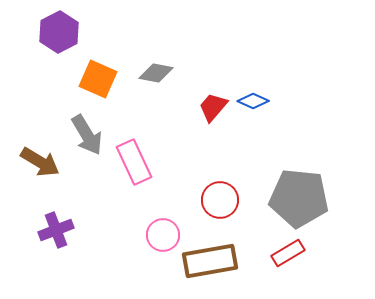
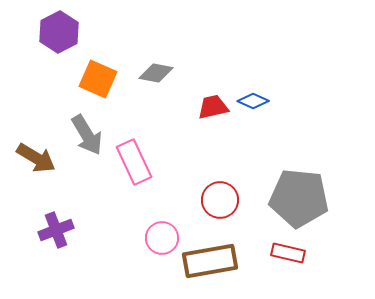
red trapezoid: rotated 36 degrees clockwise
brown arrow: moved 4 px left, 4 px up
pink circle: moved 1 px left, 3 px down
red rectangle: rotated 44 degrees clockwise
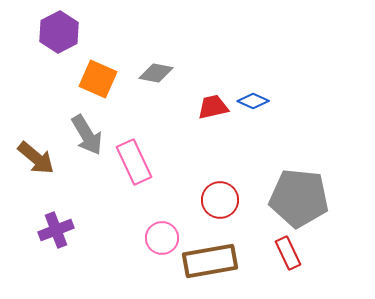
brown arrow: rotated 9 degrees clockwise
red rectangle: rotated 52 degrees clockwise
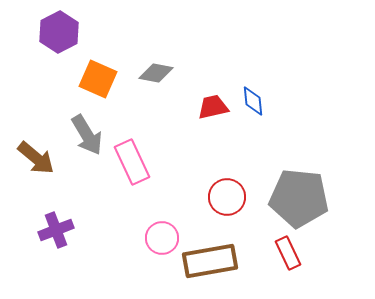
blue diamond: rotated 60 degrees clockwise
pink rectangle: moved 2 px left
red circle: moved 7 px right, 3 px up
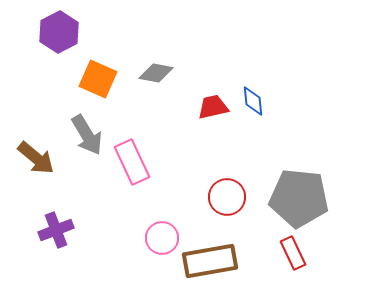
red rectangle: moved 5 px right
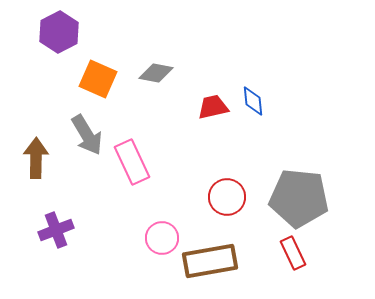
brown arrow: rotated 129 degrees counterclockwise
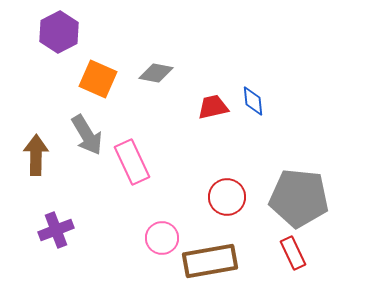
brown arrow: moved 3 px up
